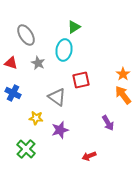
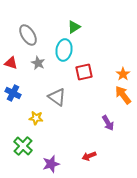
gray ellipse: moved 2 px right
red square: moved 3 px right, 8 px up
purple star: moved 9 px left, 34 px down
green cross: moved 3 px left, 3 px up
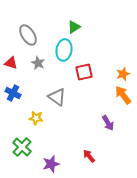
orange star: rotated 16 degrees clockwise
green cross: moved 1 px left, 1 px down
red arrow: rotated 72 degrees clockwise
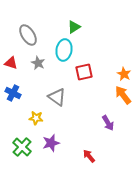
orange star: moved 1 px right; rotated 24 degrees counterclockwise
purple star: moved 21 px up
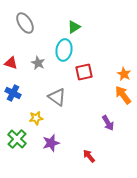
gray ellipse: moved 3 px left, 12 px up
yellow star: rotated 16 degrees counterclockwise
green cross: moved 5 px left, 8 px up
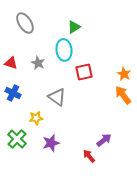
cyan ellipse: rotated 15 degrees counterclockwise
purple arrow: moved 4 px left, 17 px down; rotated 98 degrees counterclockwise
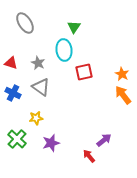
green triangle: rotated 24 degrees counterclockwise
orange star: moved 2 px left
gray triangle: moved 16 px left, 10 px up
